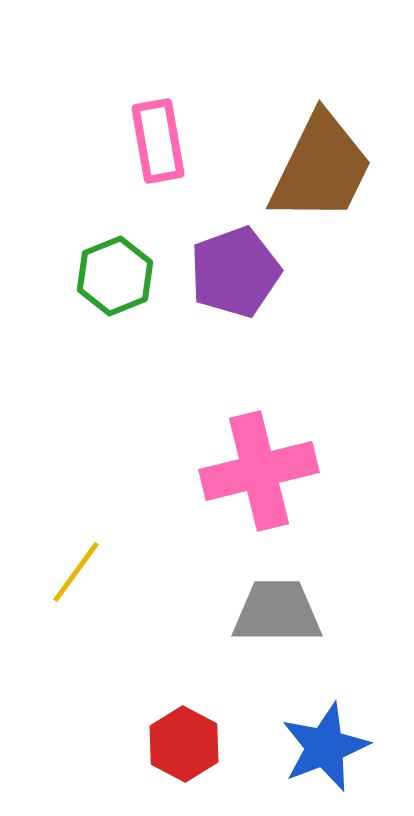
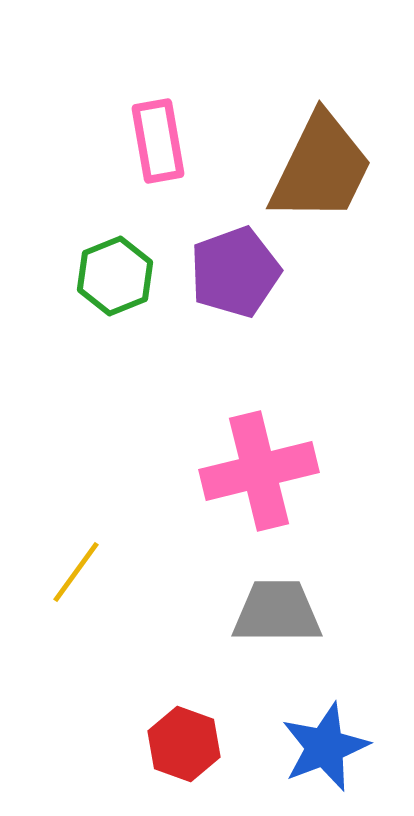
red hexagon: rotated 8 degrees counterclockwise
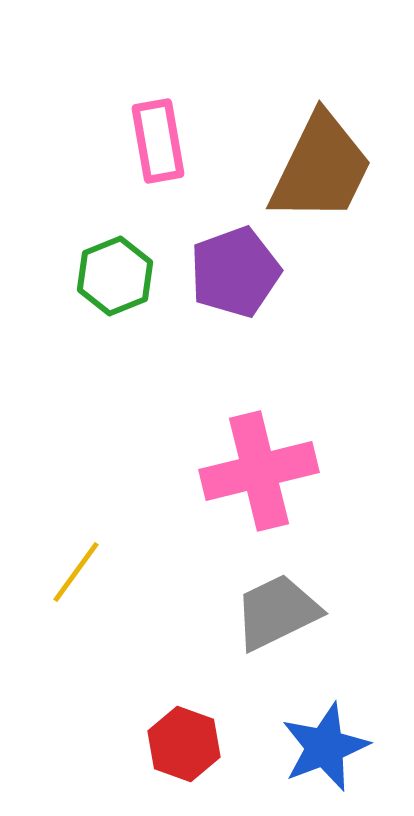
gray trapezoid: rotated 26 degrees counterclockwise
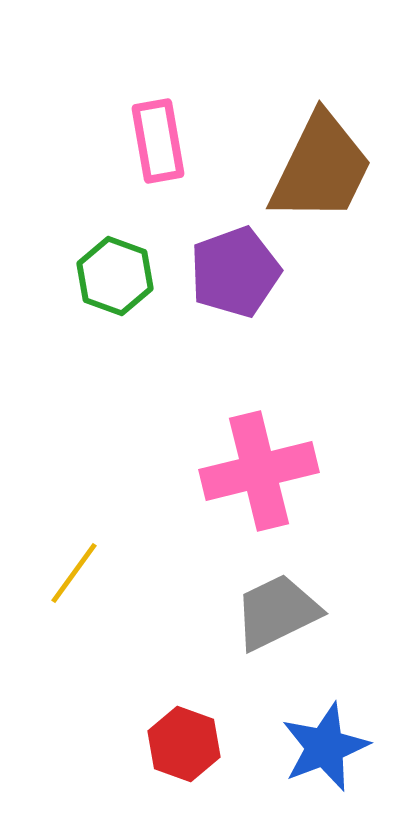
green hexagon: rotated 18 degrees counterclockwise
yellow line: moved 2 px left, 1 px down
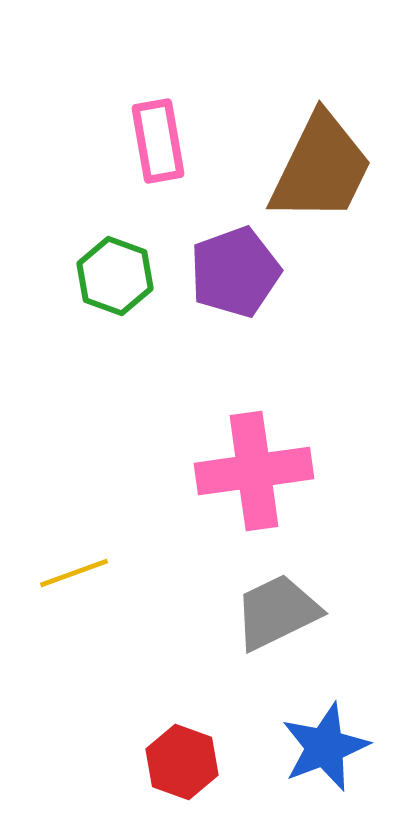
pink cross: moved 5 px left; rotated 6 degrees clockwise
yellow line: rotated 34 degrees clockwise
red hexagon: moved 2 px left, 18 px down
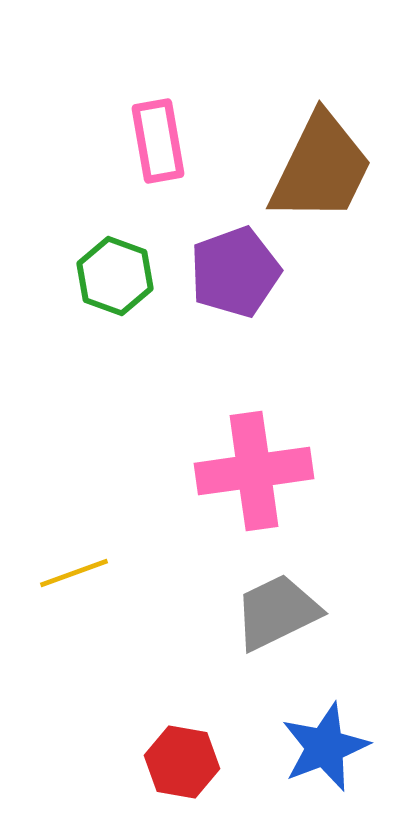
red hexagon: rotated 10 degrees counterclockwise
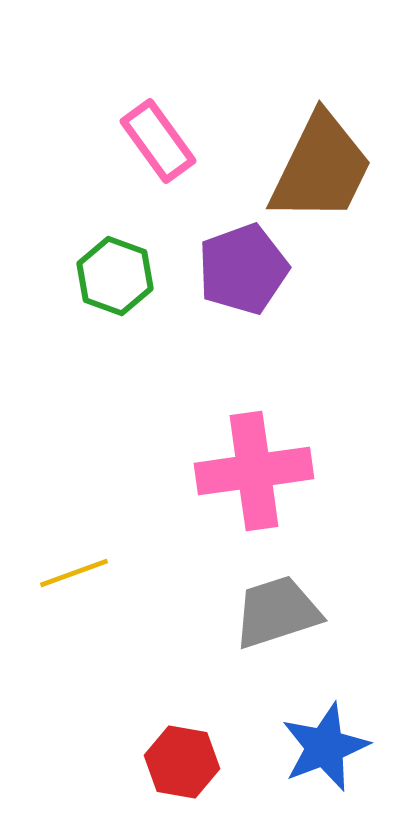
pink rectangle: rotated 26 degrees counterclockwise
purple pentagon: moved 8 px right, 3 px up
gray trapezoid: rotated 8 degrees clockwise
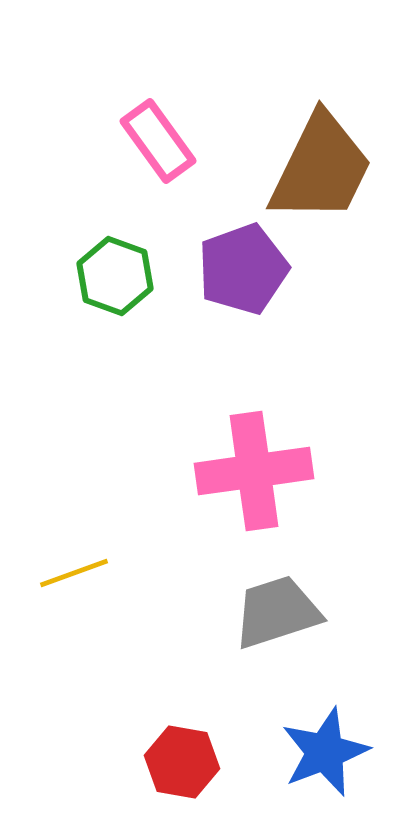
blue star: moved 5 px down
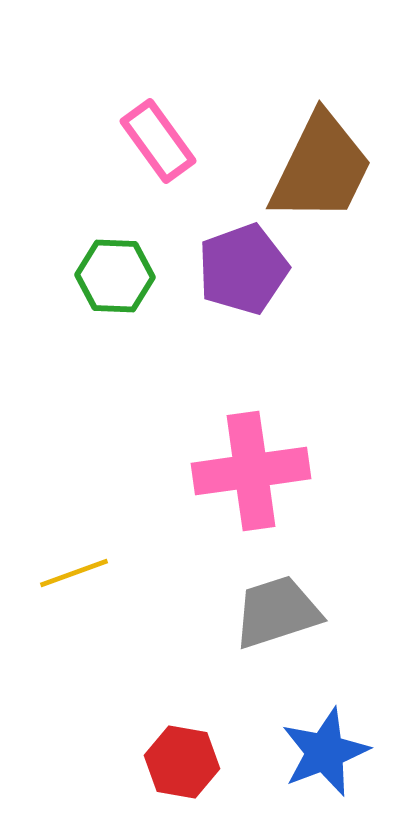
green hexagon: rotated 18 degrees counterclockwise
pink cross: moved 3 px left
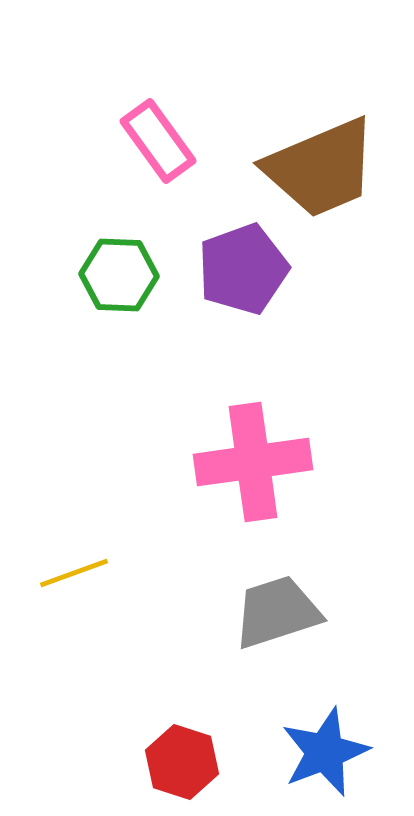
brown trapezoid: rotated 41 degrees clockwise
green hexagon: moved 4 px right, 1 px up
pink cross: moved 2 px right, 9 px up
red hexagon: rotated 8 degrees clockwise
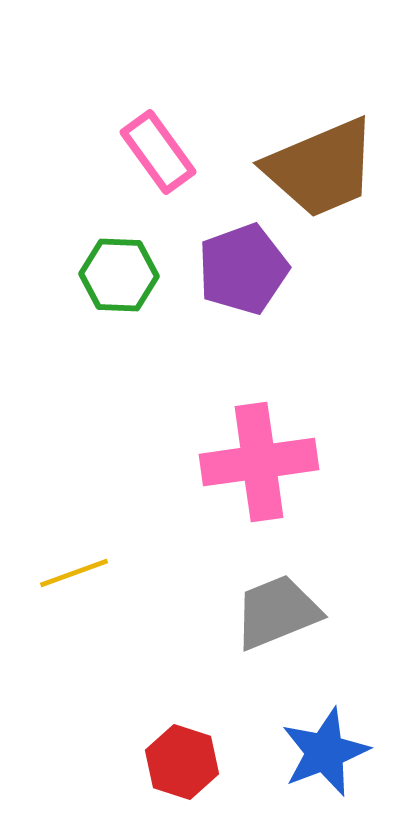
pink rectangle: moved 11 px down
pink cross: moved 6 px right
gray trapezoid: rotated 4 degrees counterclockwise
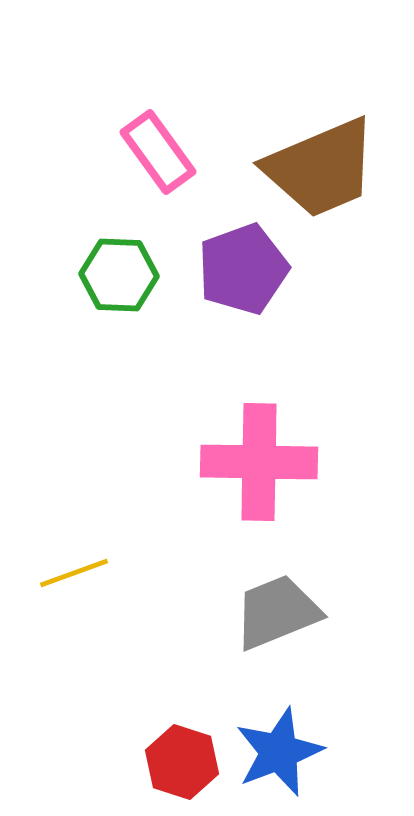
pink cross: rotated 9 degrees clockwise
blue star: moved 46 px left
